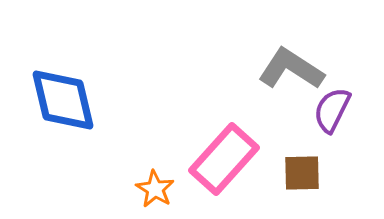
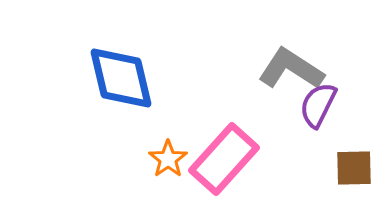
blue diamond: moved 58 px right, 22 px up
purple semicircle: moved 14 px left, 5 px up
brown square: moved 52 px right, 5 px up
orange star: moved 13 px right, 30 px up; rotated 6 degrees clockwise
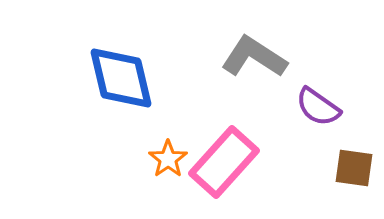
gray L-shape: moved 37 px left, 12 px up
purple semicircle: moved 2 px down; rotated 81 degrees counterclockwise
pink rectangle: moved 3 px down
brown square: rotated 9 degrees clockwise
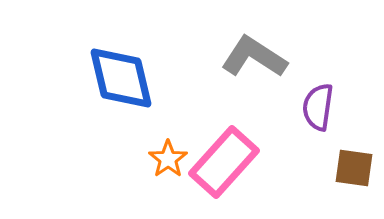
purple semicircle: rotated 63 degrees clockwise
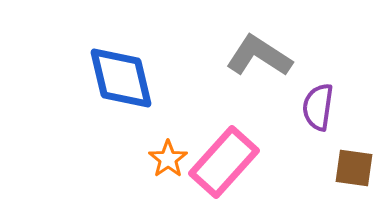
gray L-shape: moved 5 px right, 1 px up
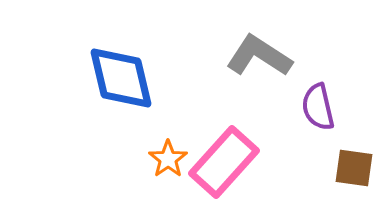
purple semicircle: rotated 21 degrees counterclockwise
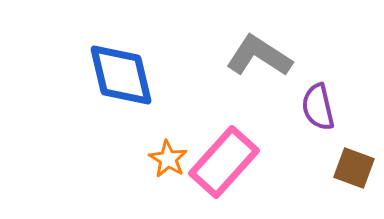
blue diamond: moved 3 px up
orange star: rotated 6 degrees counterclockwise
brown square: rotated 12 degrees clockwise
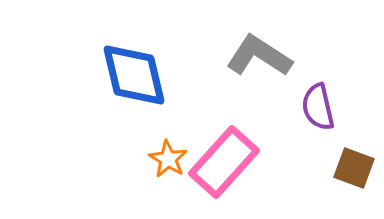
blue diamond: moved 13 px right
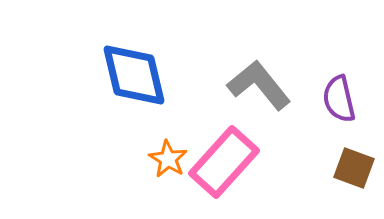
gray L-shape: moved 29 px down; rotated 18 degrees clockwise
purple semicircle: moved 21 px right, 8 px up
